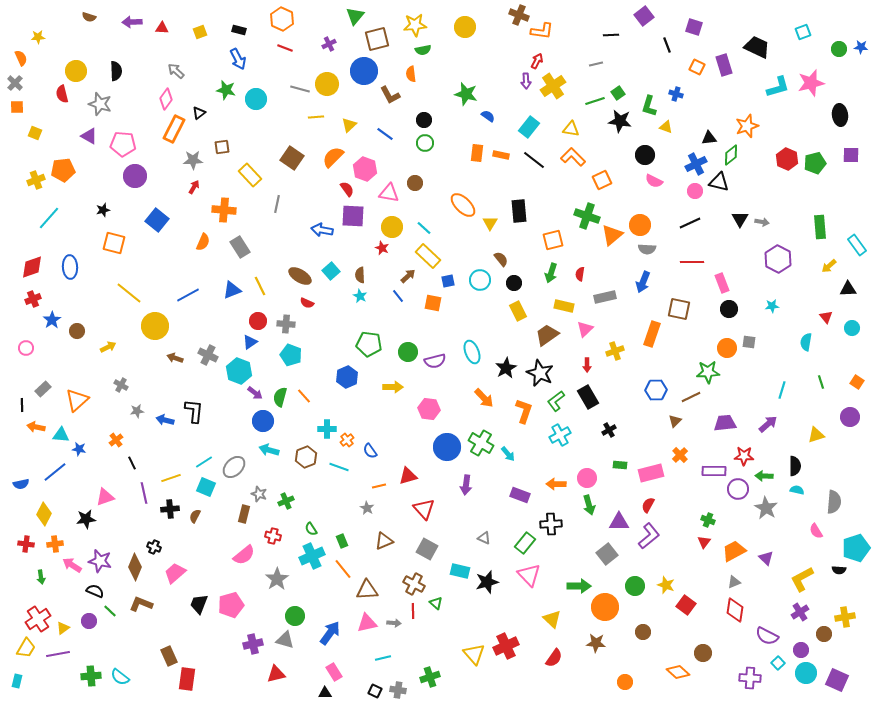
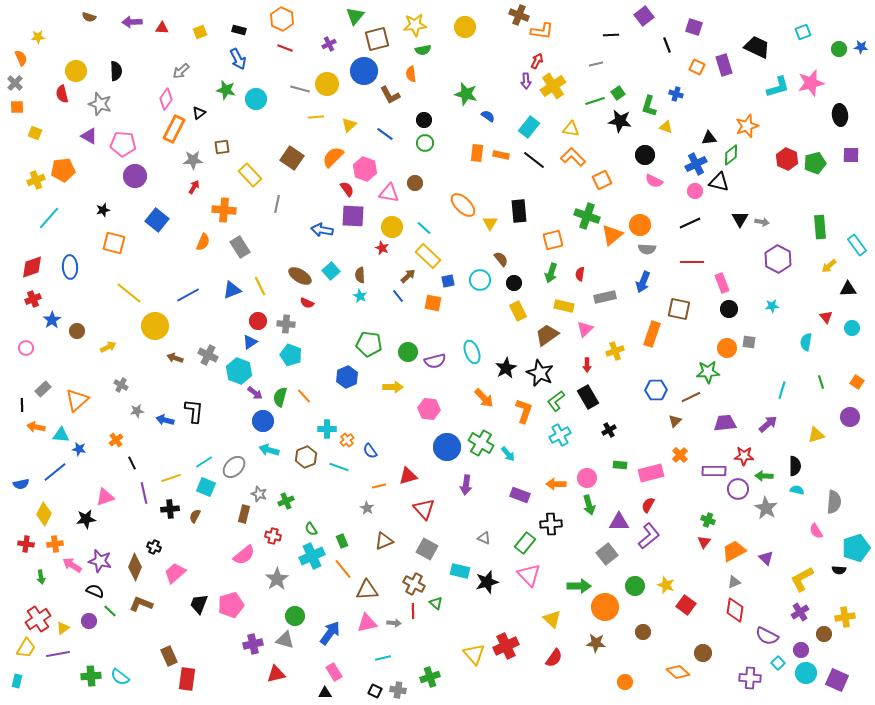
gray arrow at (176, 71): moved 5 px right; rotated 84 degrees counterclockwise
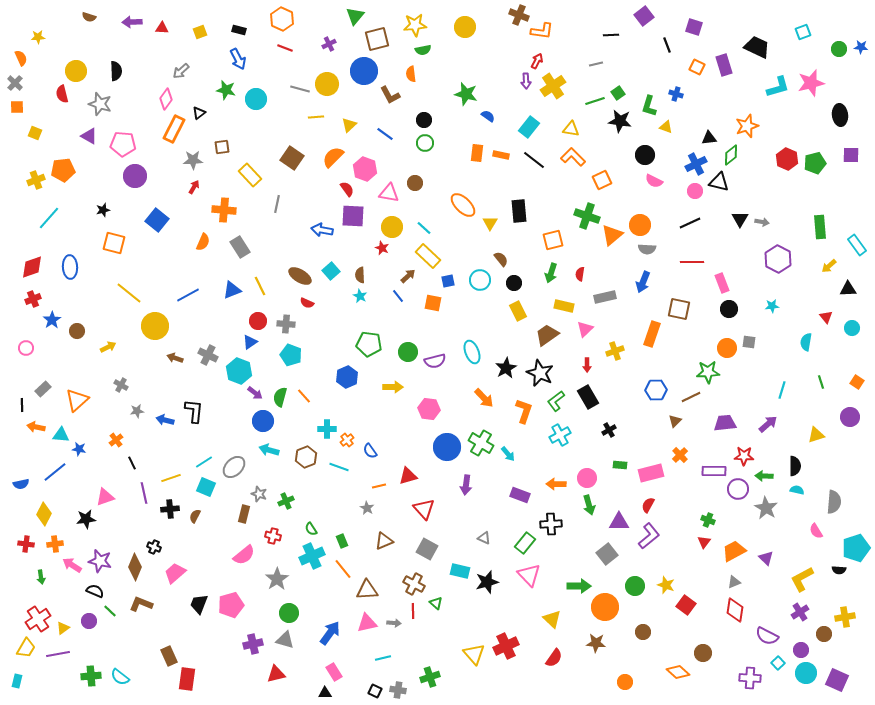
green circle at (295, 616): moved 6 px left, 3 px up
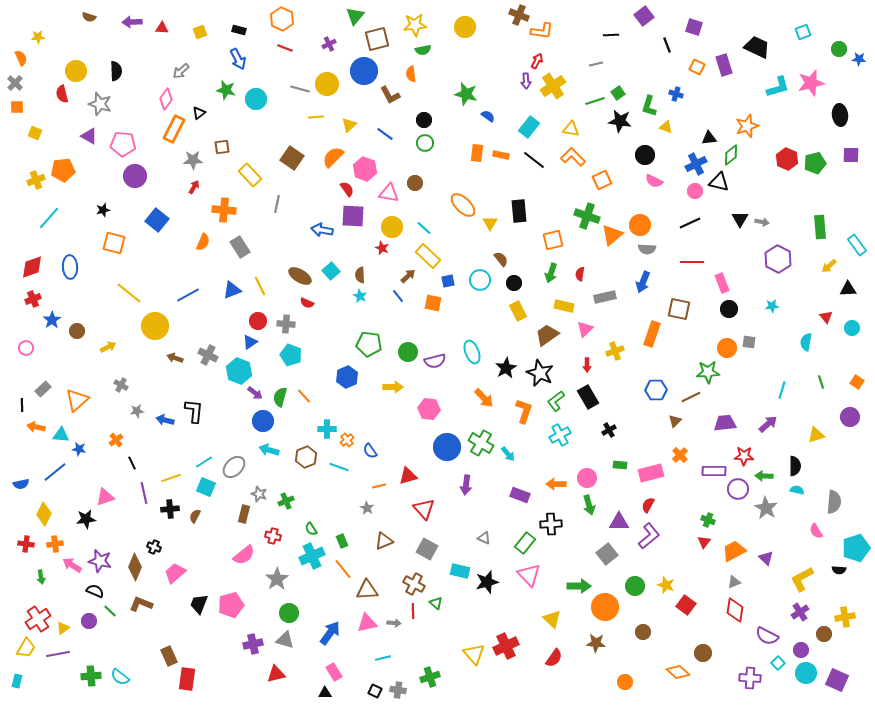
blue star at (861, 47): moved 2 px left, 12 px down
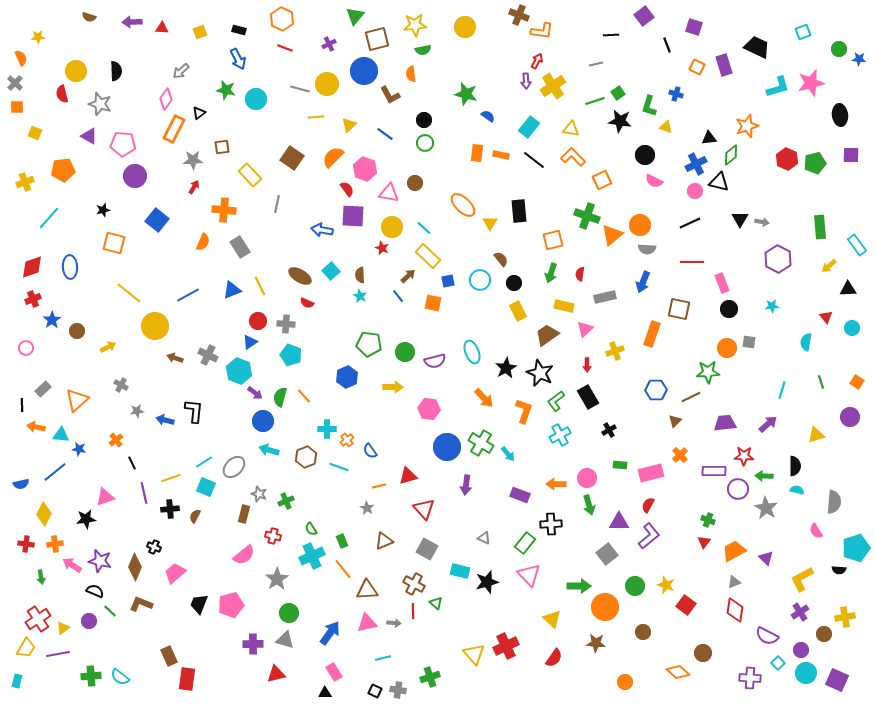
yellow cross at (36, 180): moved 11 px left, 2 px down
green circle at (408, 352): moved 3 px left
purple cross at (253, 644): rotated 12 degrees clockwise
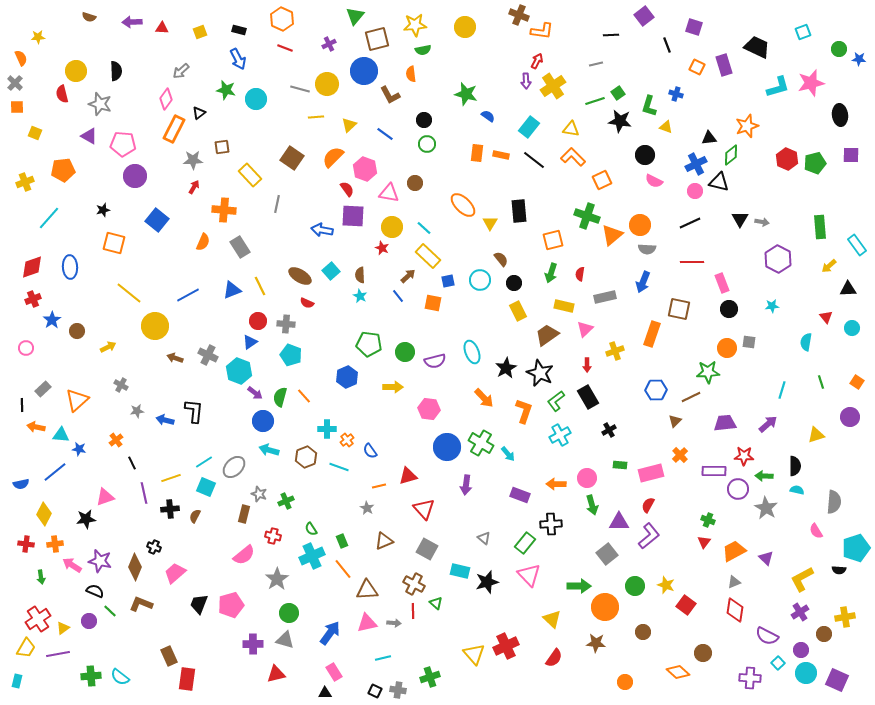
green circle at (425, 143): moved 2 px right, 1 px down
green arrow at (589, 505): moved 3 px right
gray triangle at (484, 538): rotated 16 degrees clockwise
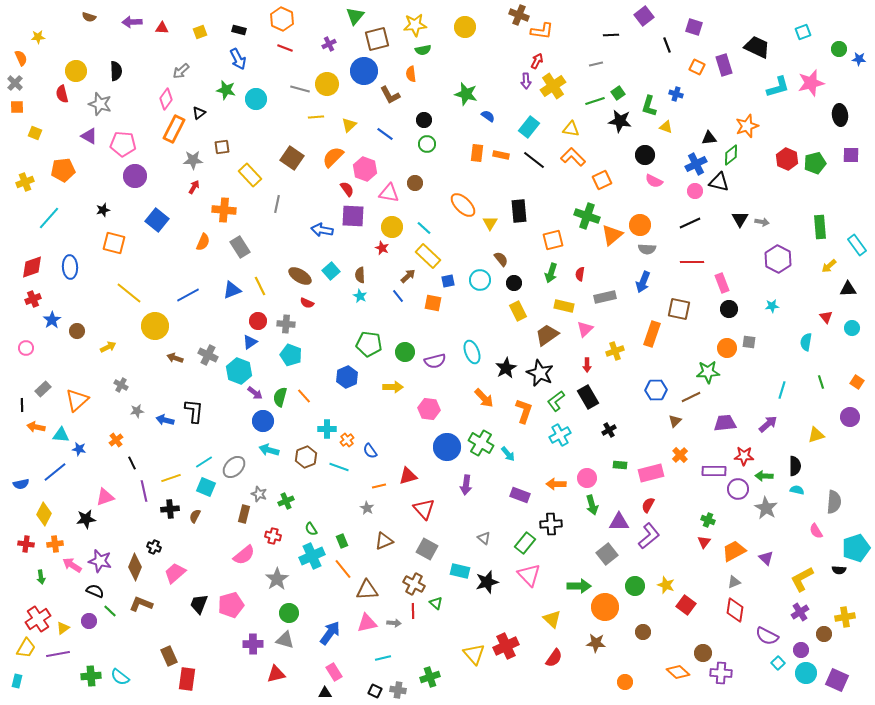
purple line at (144, 493): moved 2 px up
purple cross at (750, 678): moved 29 px left, 5 px up
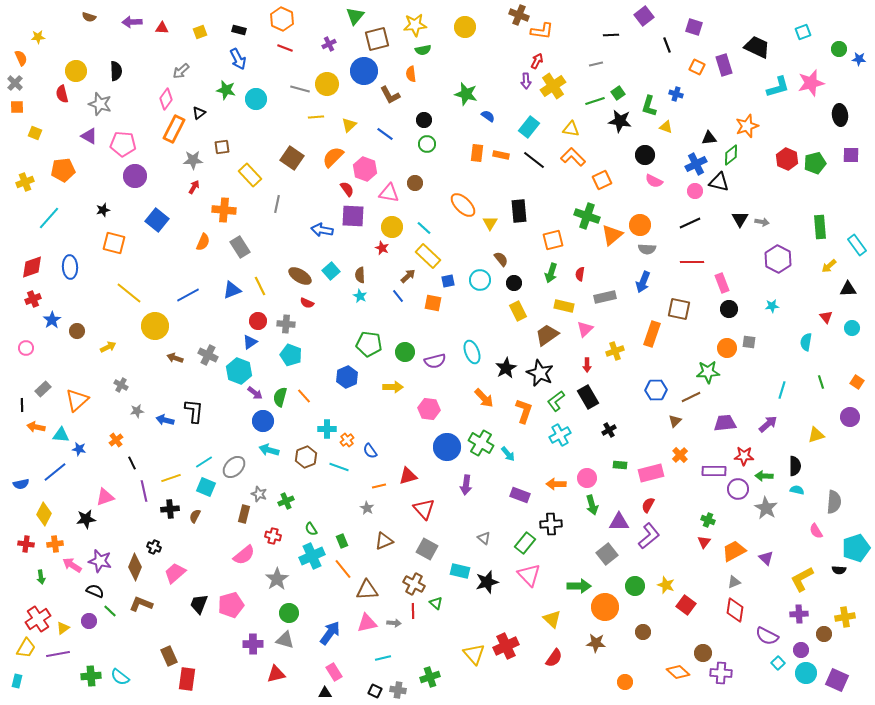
purple cross at (800, 612): moved 1 px left, 2 px down; rotated 30 degrees clockwise
